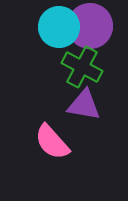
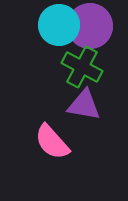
cyan circle: moved 2 px up
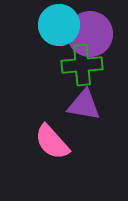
purple circle: moved 8 px down
green cross: moved 2 px up; rotated 33 degrees counterclockwise
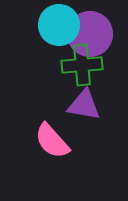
pink semicircle: moved 1 px up
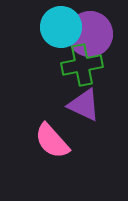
cyan circle: moved 2 px right, 2 px down
green cross: rotated 6 degrees counterclockwise
purple triangle: rotated 15 degrees clockwise
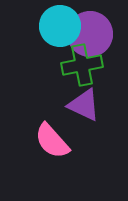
cyan circle: moved 1 px left, 1 px up
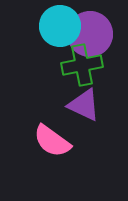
pink semicircle: rotated 12 degrees counterclockwise
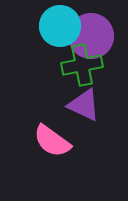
purple circle: moved 1 px right, 2 px down
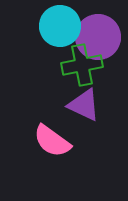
purple circle: moved 7 px right, 1 px down
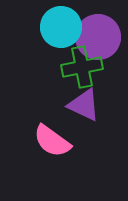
cyan circle: moved 1 px right, 1 px down
green cross: moved 2 px down
